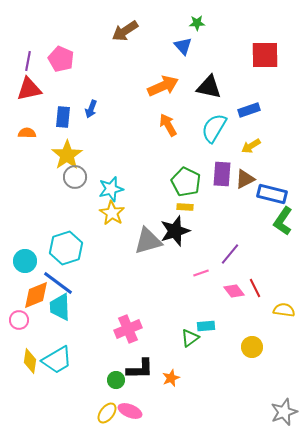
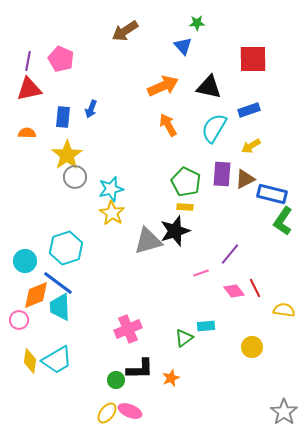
red square at (265, 55): moved 12 px left, 4 px down
green triangle at (190, 338): moved 6 px left
gray star at (284, 412): rotated 16 degrees counterclockwise
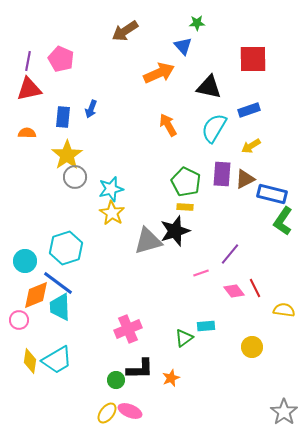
orange arrow at (163, 86): moved 4 px left, 13 px up
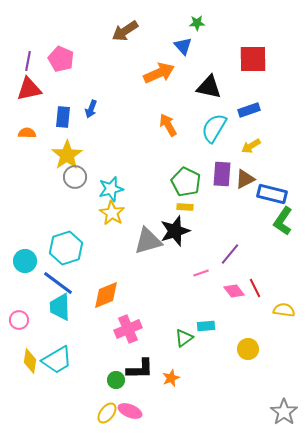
orange diamond at (36, 295): moved 70 px right
yellow circle at (252, 347): moved 4 px left, 2 px down
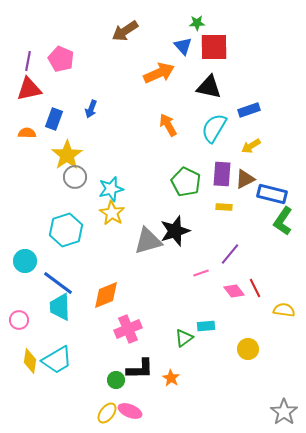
red square at (253, 59): moved 39 px left, 12 px up
blue rectangle at (63, 117): moved 9 px left, 2 px down; rotated 15 degrees clockwise
yellow rectangle at (185, 207): moved 39 px right
cyan hexagon at (66, 248): moved 18 px up
orange star at (171, 378): rotated 18 degrees counterclockwise
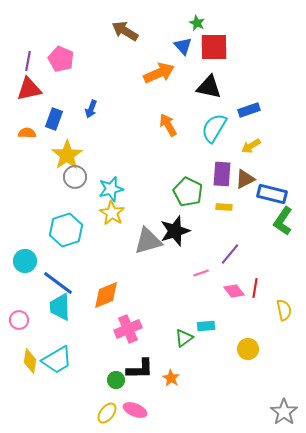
green star at (197, 23): rotated 28 degrees clockwise
brown arrow at (125, 31): rotated 64 degrees clockwise
green pentagon at (186, 182): moved 2 px right, 10 px down
red line at (255, 288): rotated 36 degrees clockwise
yellow semicircle at (284, 310): rotated 70 degrees clockwise
pink ellipse at (130, 411): moved 5 px right, 1 px up
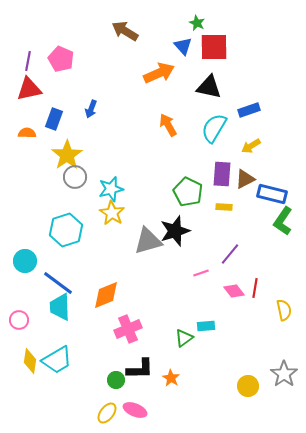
yellow circle at (248, 349): moved 37 px down
gray star at (284, 412): moved 38 px up
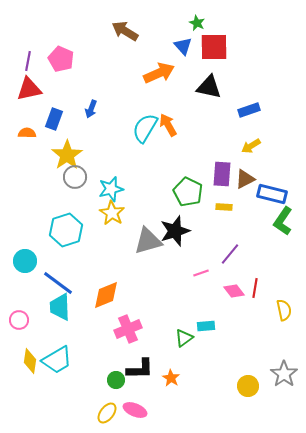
cyan semicircle at (214, 128): moved 69 px left
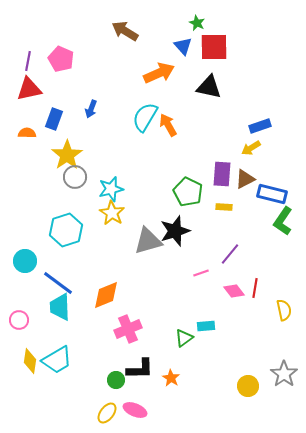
blue rectangle at (249, 110): moved 11 px right, 16 px down
cyan semicircle at (145, 128): moved 11 px up
yellow arrow at (251, 146): moved 2 px down
